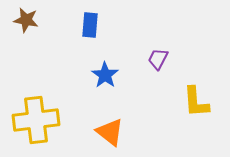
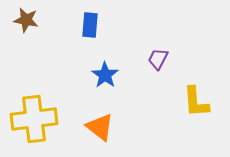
yellow cross: moved 2 px left, 1 px up
orange triangle: moved 10 px left, 5 px up
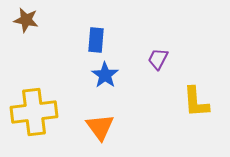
blue rectangle: moved 6 px right, 15 px down
yellow cross: moved 7 px up
orange triangle: rotated 16 degrees clockwise
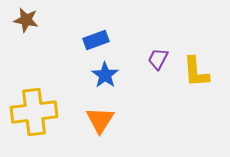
blue rectangle: rotated 65 degrees clockwise
yellow L-shape: moved 30 px up
orange triangle: moved 7 px up; rotated 8 degrees clockwise
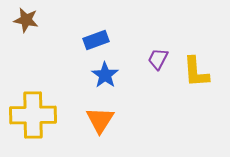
yellow cross: moved 1 px left, 3 px down; rotated 6 degrees clockwise
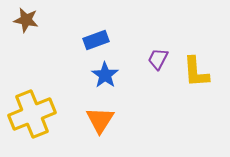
yellow cross: moved 1 px left, 1 px up; rotated 21 degrees counterclockwise
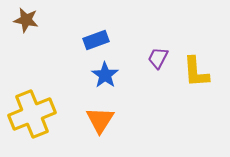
purple trapezoid: moved 1 px up
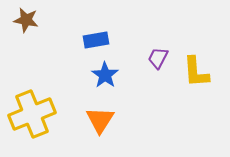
blue rectangle: rotated 10 degrees clockwise
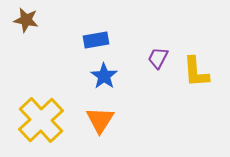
blue star: moved 1 px left, 1 px down
yellow cross: moved 9 px right, 6 px down; rotated 21 degrees counterclockwise
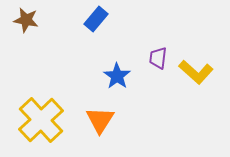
blue rectangle: moved 21 px up; rotated 40 degrees counterclockwise
purple trapezoid: rotated 20 degrees counterclockwise
yellow L-shape: rotated 44 degrees counterclockwise
blue star: moved 13 px right
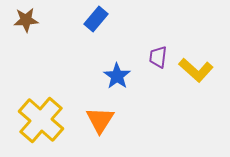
brown star: rotated 15 degrees counterclockwise
purple trapezoid: moved 1 px up
yellow L-shape: moved 2 px up
yellow cross: rotated 6 degrees counterclockwise
